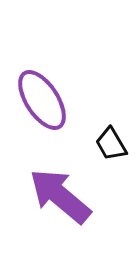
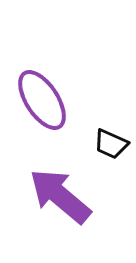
black trapezoid: rotated 36 degrees counterclockwise
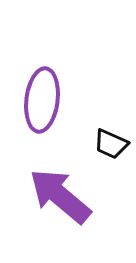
purple ellipse: rotated 40 degrees clockwise
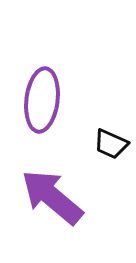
purple arrow: moved 8 px left, 1 px down
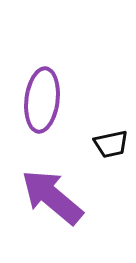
black trapezoid: rotated 36 degrees counterclockwise
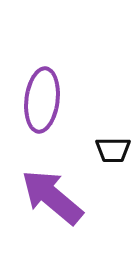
black trapezoid: moved 2 px right, 6 px down; rotated 12 degrees clockwise
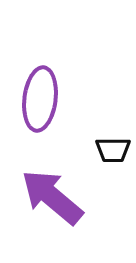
purple ellipse: moved 2 px left, 1 px up
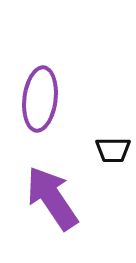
purple arrow: moved 1 px down; rotated 16 degrees clockwise
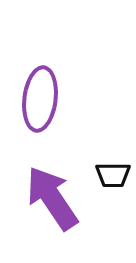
black trapezoid: moved 25 px down
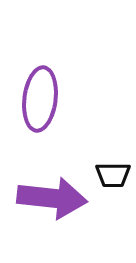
purple arrow: rotated 130 degrees clockwise
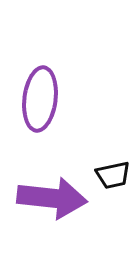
black trapezoid: rotated 12 degrees counterclockwise
